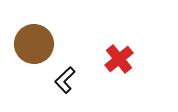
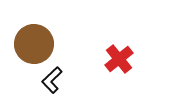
black L-shape: moved 13 px left
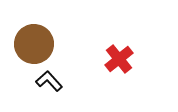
black L-shape: moved 3 px left, 1 px down; rotated 92 degrees clockwise
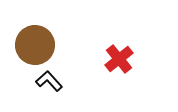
brown circle: moved 1 px right, 1 px down
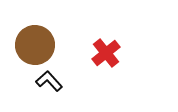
red cross: moved 13 px left, 6 px up
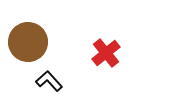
brown circle: moved 7 px left, 3 px up
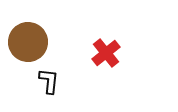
black L-shape: rotated 48 degrees clockwise
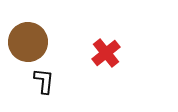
black L-shape: moved 5 px left
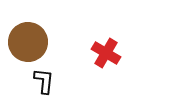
red cross: rotated 20 degrees counterclockwise
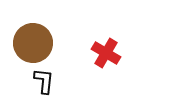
brown circle: moved 5 px right, 1 px down
